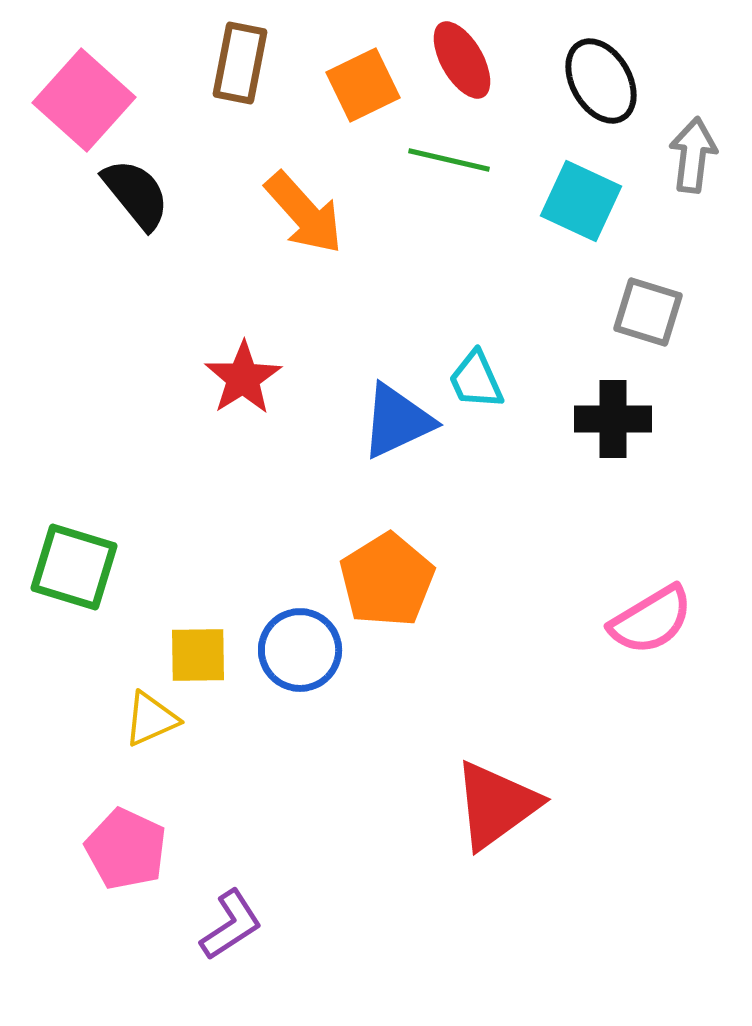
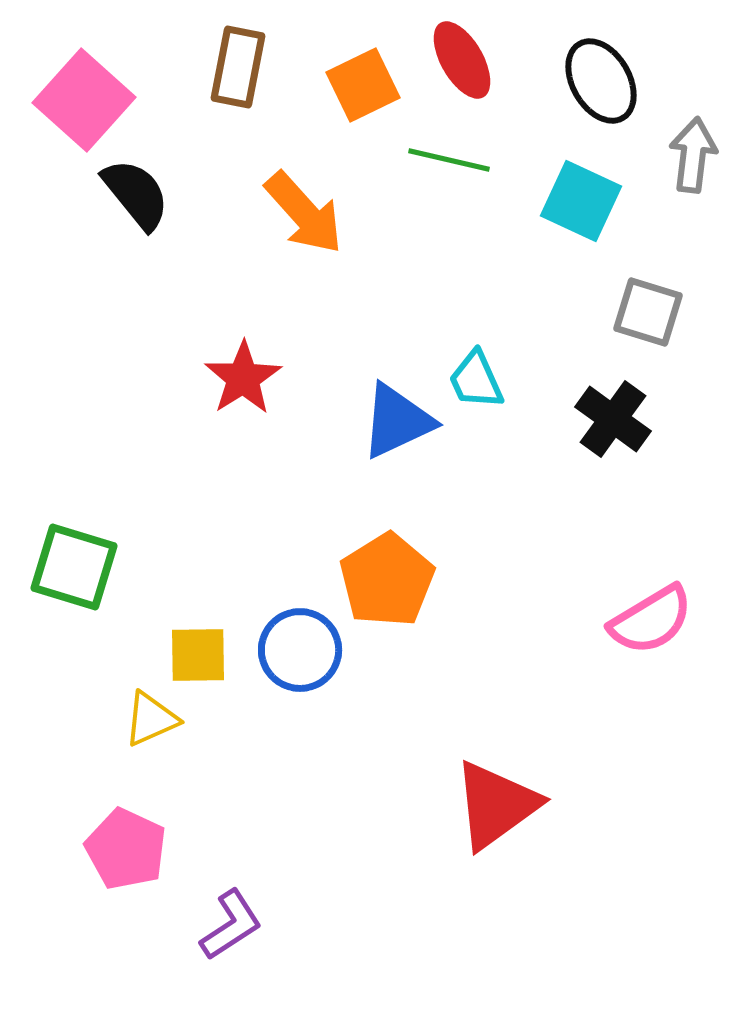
brown rectangle: moved 2 px left, 4 px down
black cross: rotated 36 degrees clockwise
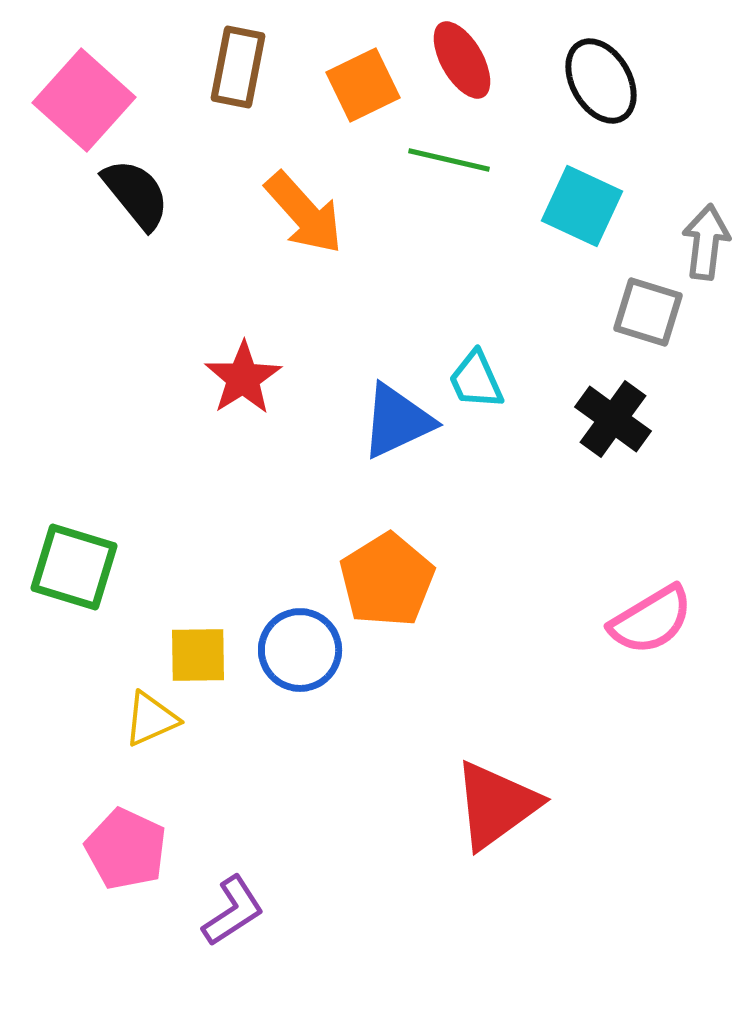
gray arrow: moved 13 px right, 87 px down
cyan square: moved 1 px right, 5 px down
purple L-shape: moved 2 px right, 14 px up
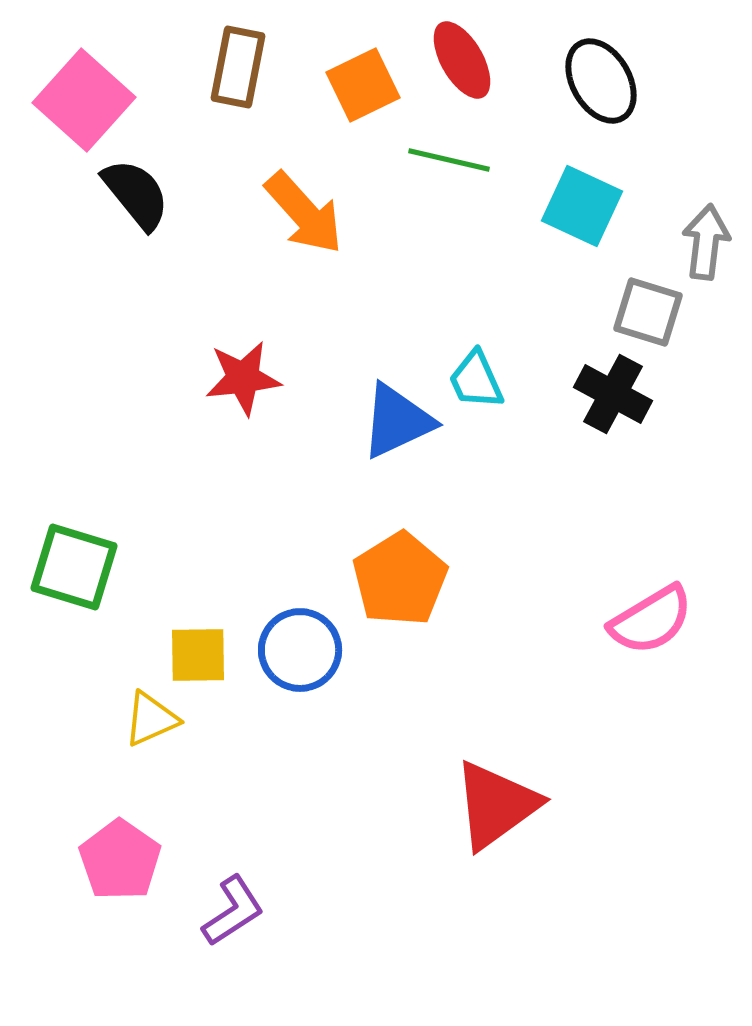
red star: rotated 26 degrees clockwise
black cross: moved 25 px up; rotated 8 degrees counterclockwise
orange pentagon: moved 13 px right, 1 px up
pink pentagon: moved 6 px left, 11 px down; rotated 10 degrees clockwise
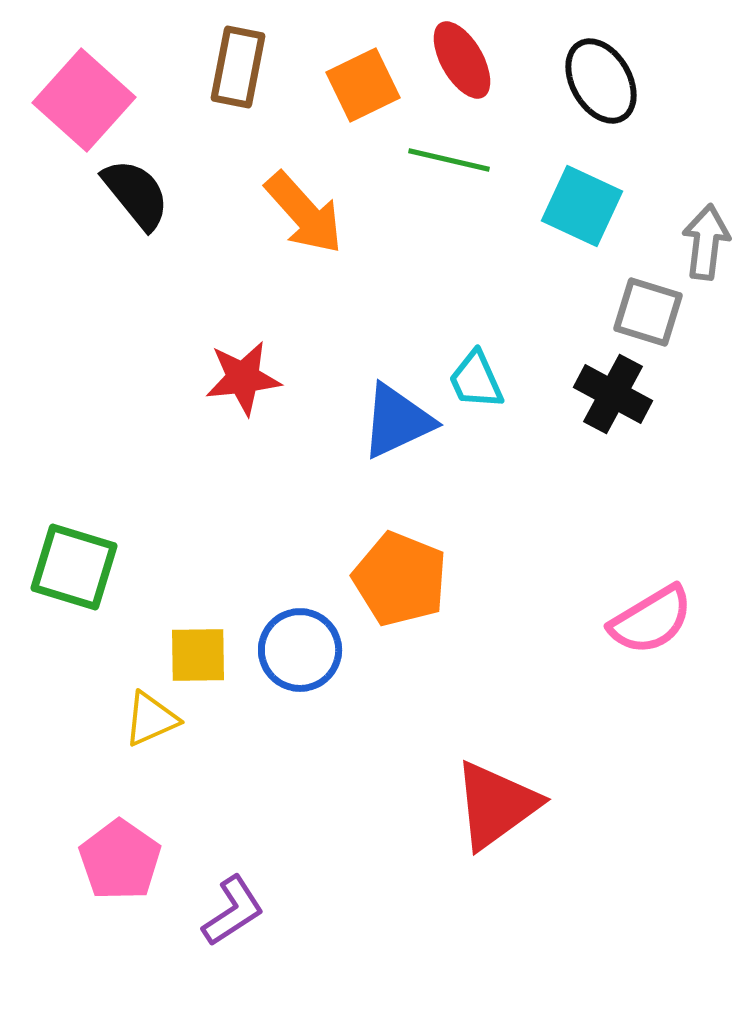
orange pentagon: rotated 18 degrees counterclockwise
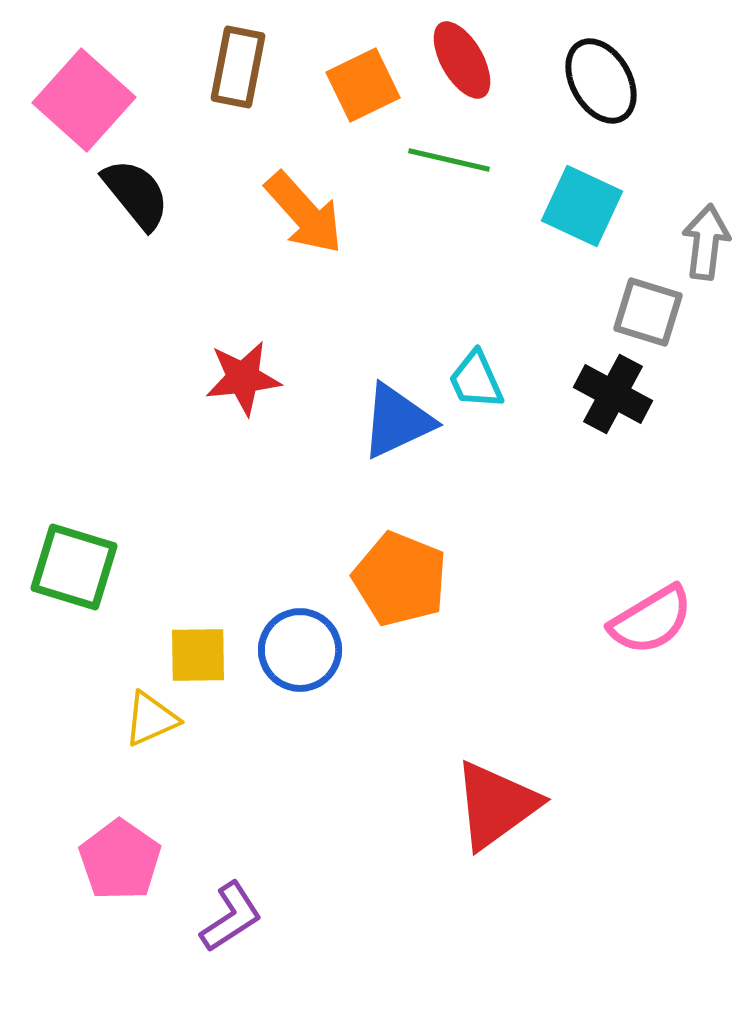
purple L-shape: moved 2 px left, 6 px down
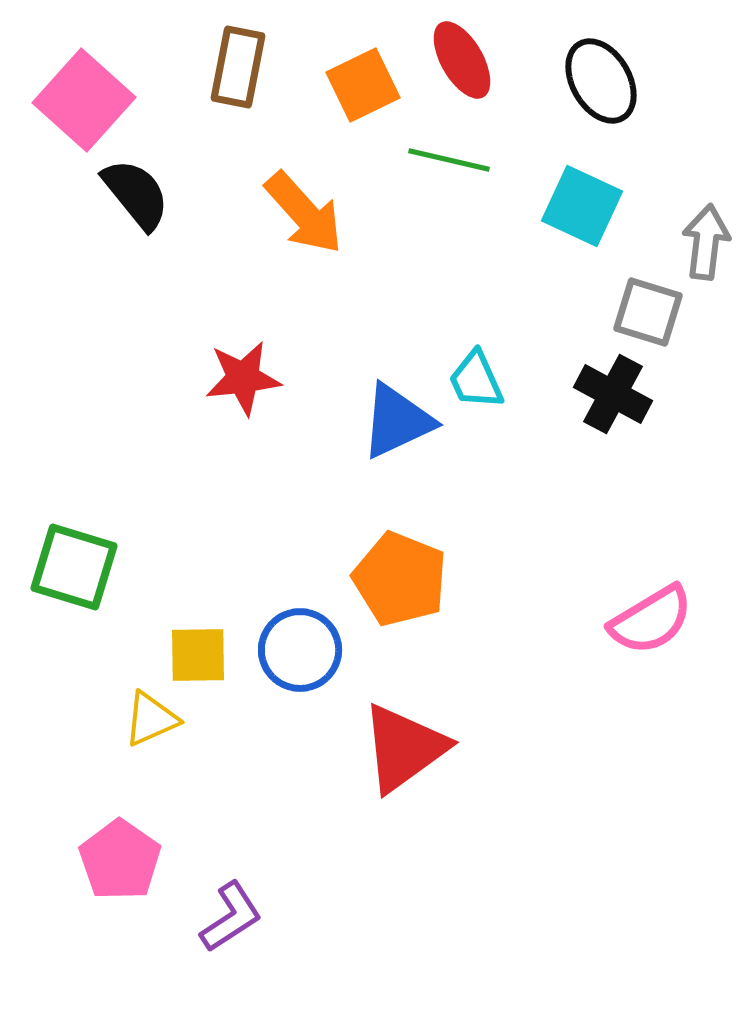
red triangle: moved 92 px left, 57 px up
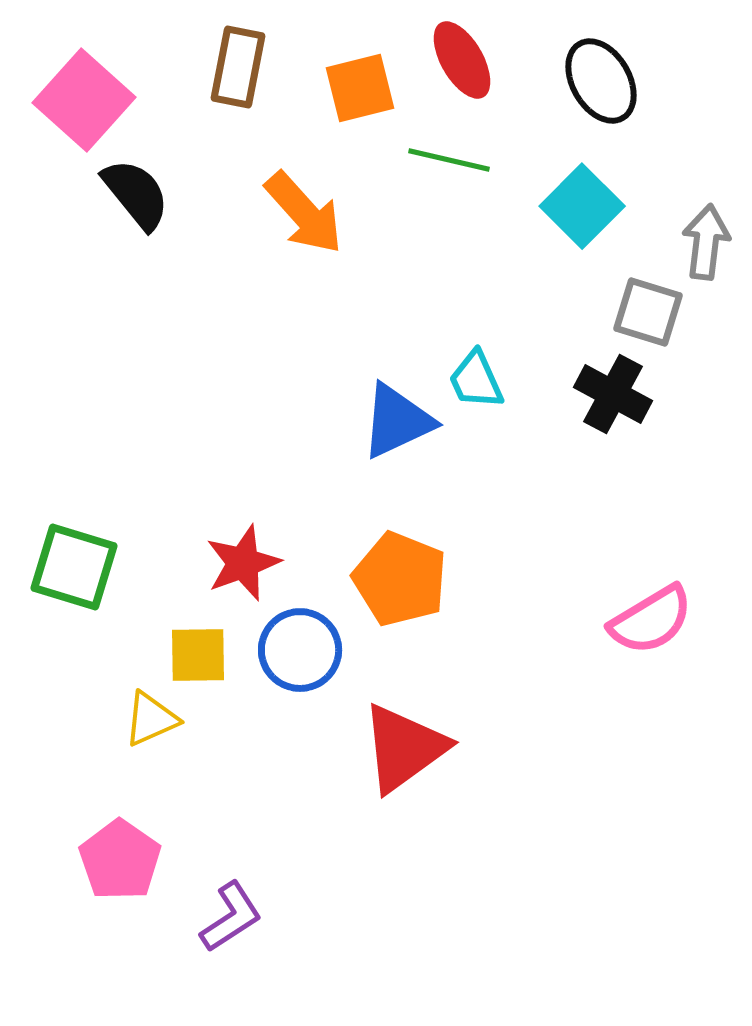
orange square: moved 3 px left, 3 px down; rotated 12 degrees clockwise
cyan square: rotated 20 degrees clockwise
red star: moved 185 px down; rotated 14 degrees counterclockwise
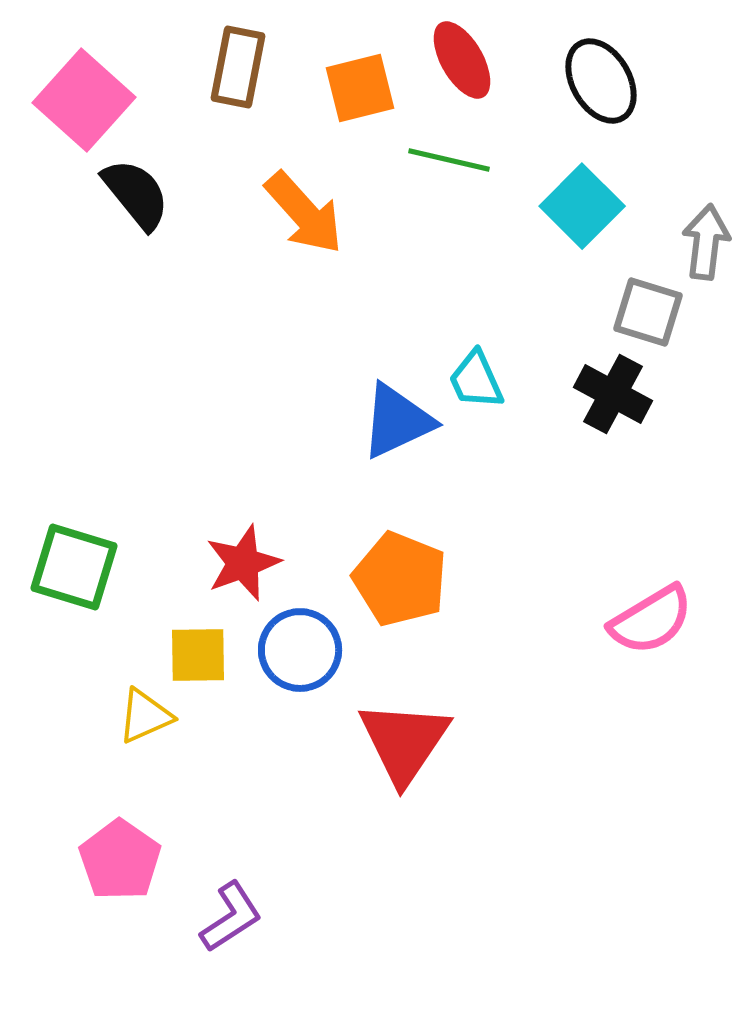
yellow triangle: moved 6 px left, 3 px up
red triangle: moved 6 px up; rotated 20 degrees counterclockwise
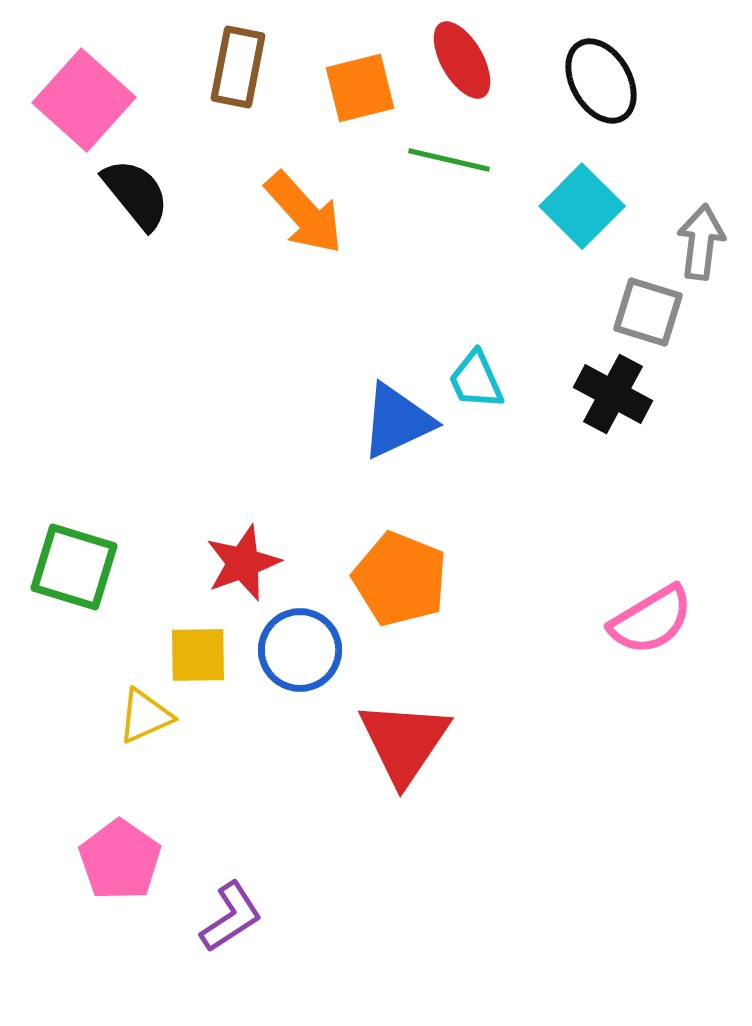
gray arrow: moved 5 px left
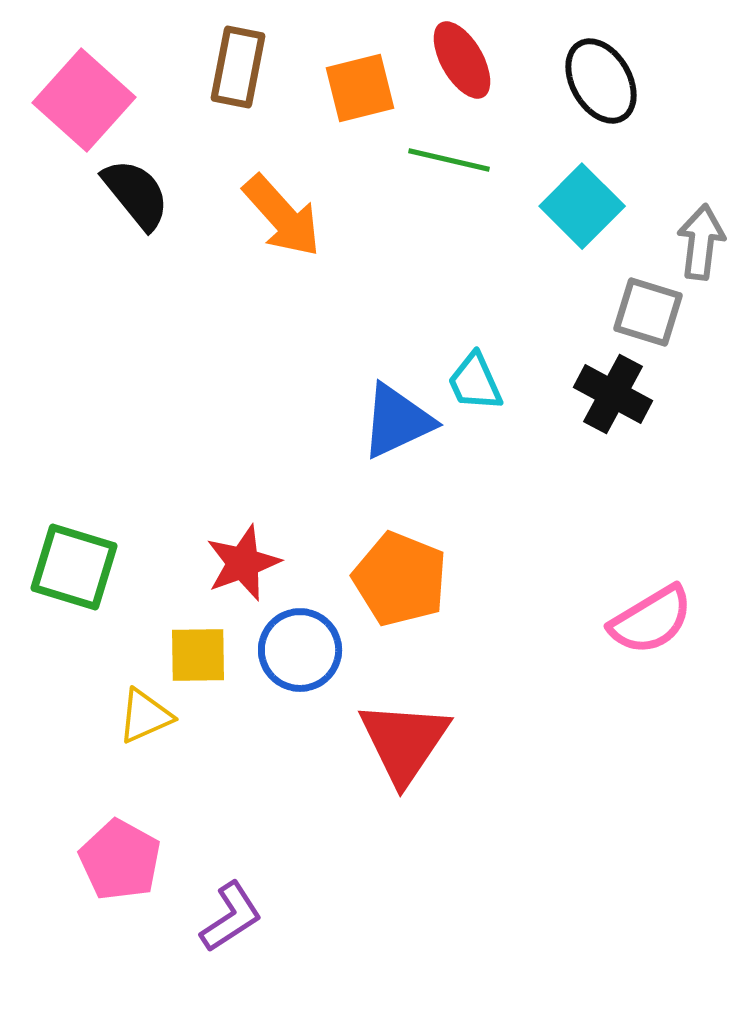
orange arrow: moved 22 px left, 3 px down
cyan trapezoid: moved 1 px left, 2 px down
pink pentagon: rotated 6 degrees counterclockwise
